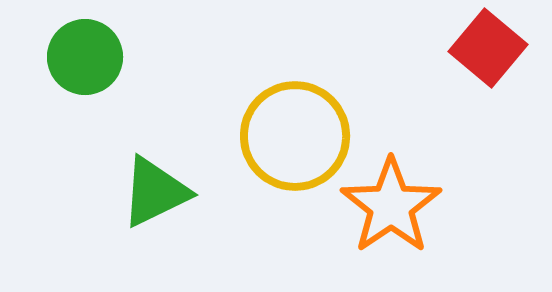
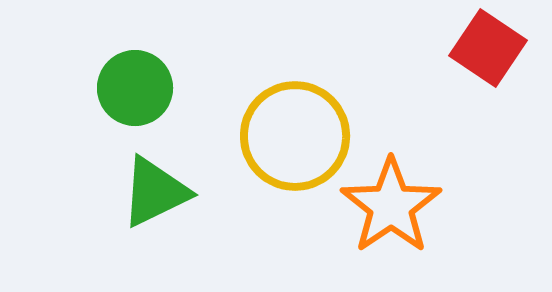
red square: rotated 6 degrees counterclockwise
green circle: moved 50 px right, 31 px down
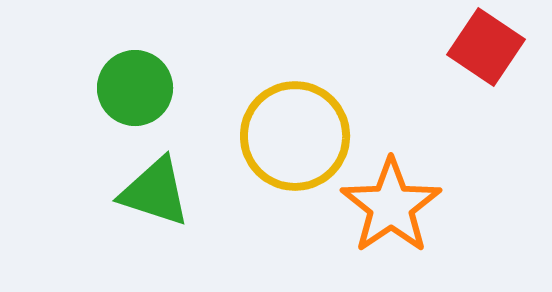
red square: moved 2 px left, 1 px up
green triangle: rotated 44 degrees clockwise
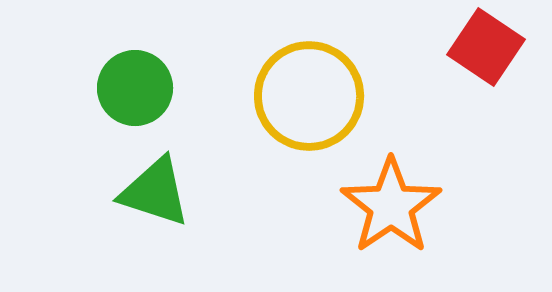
yellow circle: moved 14 px right, 40 px up
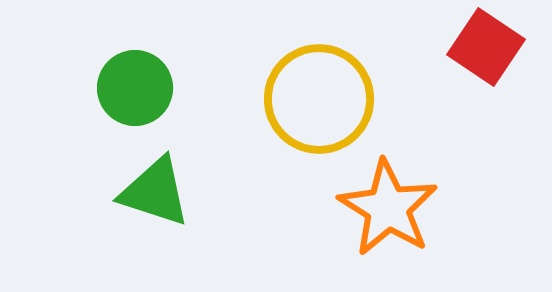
yellow circle: moved 10 px right, 3 px down
orange star: moved 3 px left, 2 px down; rotated 6 degrees counterclockwise
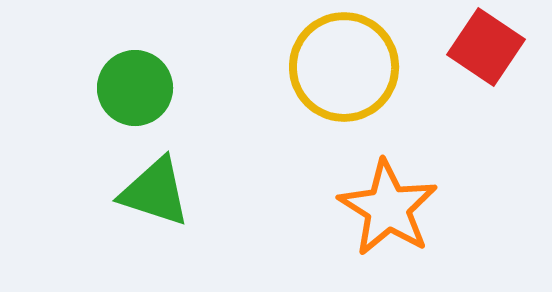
yellow circle: moved 25 px right, 32 px up
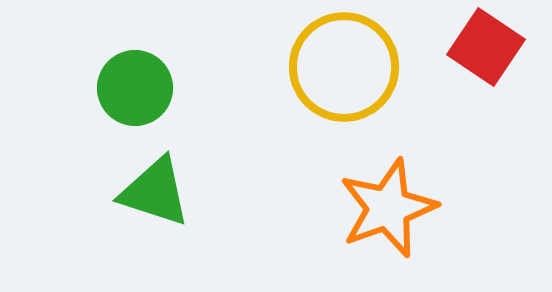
orange star: rotated 20 degrees clockwise
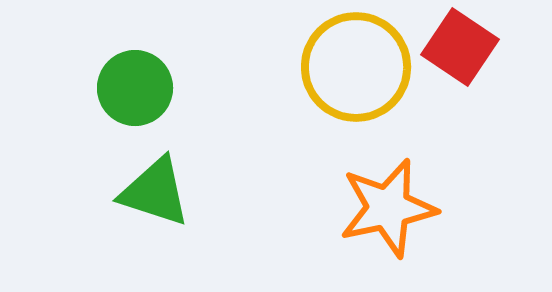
red square: moved 26 px left
yellow circle: moved 12 px right
orange star: rotated 8 degrees clockwise
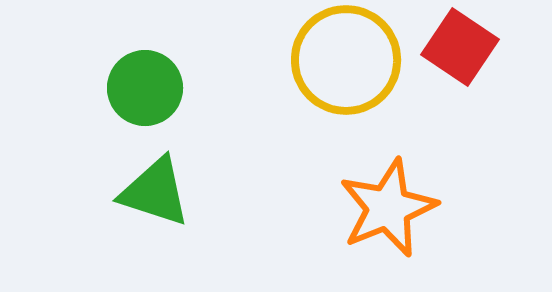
yellow circle: moved 10 px left, 7 px up
green circle: moved 10 px right
orange star: rotated 10 degrees counterclockwise
